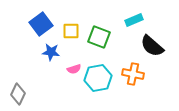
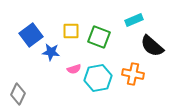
blue square: moved 10 px left, 11 px down
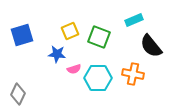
yellow square: moved 1 px left; rotated 24 degrees counterclockwise
blue square: moved 9 px left; rotated 20 degrees clockwise
black semicircle: moved 1 px left; rotated 10 degrees clockwise
blue star: moved 6 px right, 2 px down
cyan hexagon: rotated 12 degrees clockwise
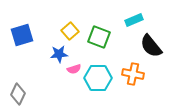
yellow square: rotated 18 degrees counterclockwise
blue star: moved 2 px right; rotated 12 degrees counterclockwise
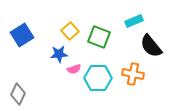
cyan rectangle: moved 1 px down
blue square: rotated 15 degrees counterclockwise
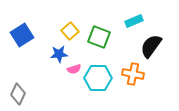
black semicircle: rotated 75 degrees clockwise
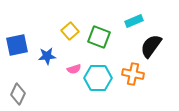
blue square: moved 5 px left, 10 px down; rotated 20 degrees clockwise
blue star: moved 12 px left, 2 px down
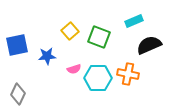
black semicircle: moved 2 px left, 1 px up; rotated 30 degrees clockwise
orange cross: moved 5 px left
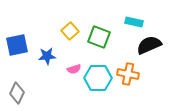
cyan rectangle: moved 1 px down; rotated 36 degrees clockwise
gray diamond: moved 1 px left, 1 px up
